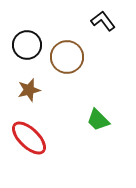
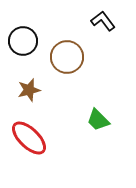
black circle: moved 4 px left, 4 px up
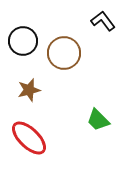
brown circle: moved 3 px left, 4 px up
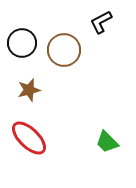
black L-shape: moved 2 px left, 1 px down; rotated 80 degrees counterclockwise
black circle: moved 1 px left, 2 px down
brown circle: moved 3 px up
green trapezoid: moved 9 px right, 22 px down
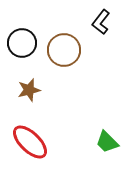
black L-shape: rotated 25 degrees counterclockwise
red ellipse: moved 1 px right, 4 px down
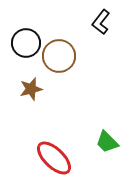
black circle: moved 4 px right
brown circle: moved 5 px left, 6 px down
brown star: moved 2 px right, 1 px up
red ellipse: moved 24 px right, 16 px down
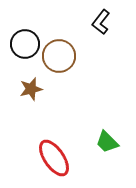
black circle: moved 1 px left, 1 px down
red ellipse: rotated 12 degrees clockwise
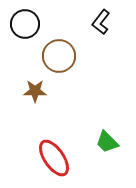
black circle: moved 20 px up
brown star: moved 4 px right, 2 px down; rotated 15 degrees clockwise
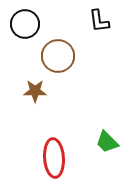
black L-shape: moved 2 px left, 1 px up; rotated 45 degrees counterclockwise
brown circle: moved 1 px left
red ellipse: rotated 30 degrees clockwise
